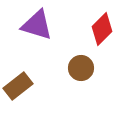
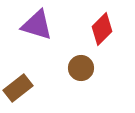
brown rectangle: moved 2 px down
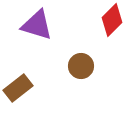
red diamond: moved 10 px right, 9 px up
brown circle: moved 2 px up
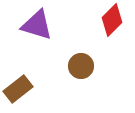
brown rectangle: moved 1 px down
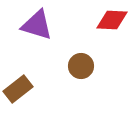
red diamond: rotated 48 degrees clockwise
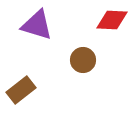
brown circle: moved 2 px right, 6 px up
brown rectangle: moved 3 px right, 1 px down
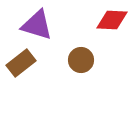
brown circle: moved 2 px left
brown rectangle: moved 27 px up
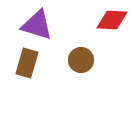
brown rectangle: moved 6 px right; rotated 36 degrees counterclockwise
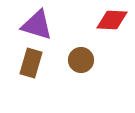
brown rectangle: moved 4 px right
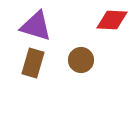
purple triangle: moved 1 px left, 1 px down
brown rectangle: moved 2 px right
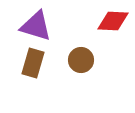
red diamond: moved 1 px right, 1 px down
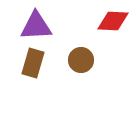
purple triangle: rotated 20 degrees counterclockwise
